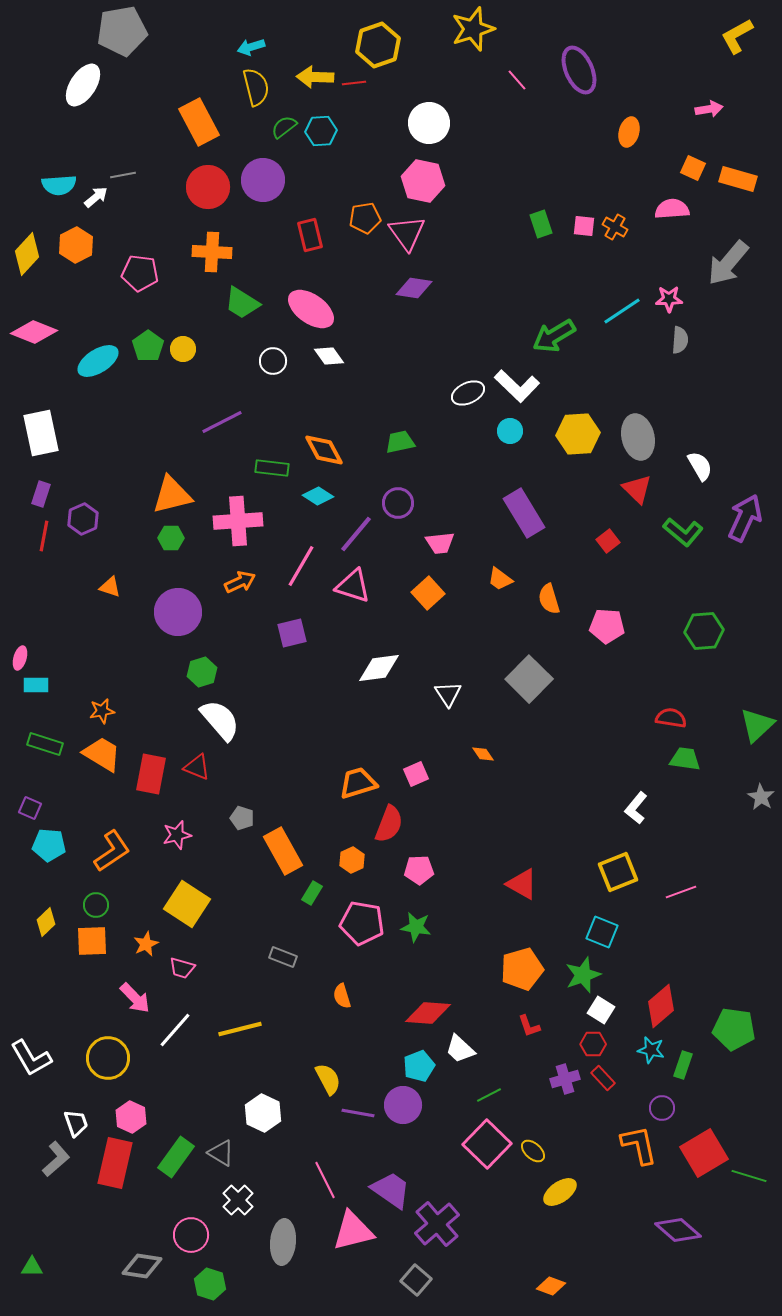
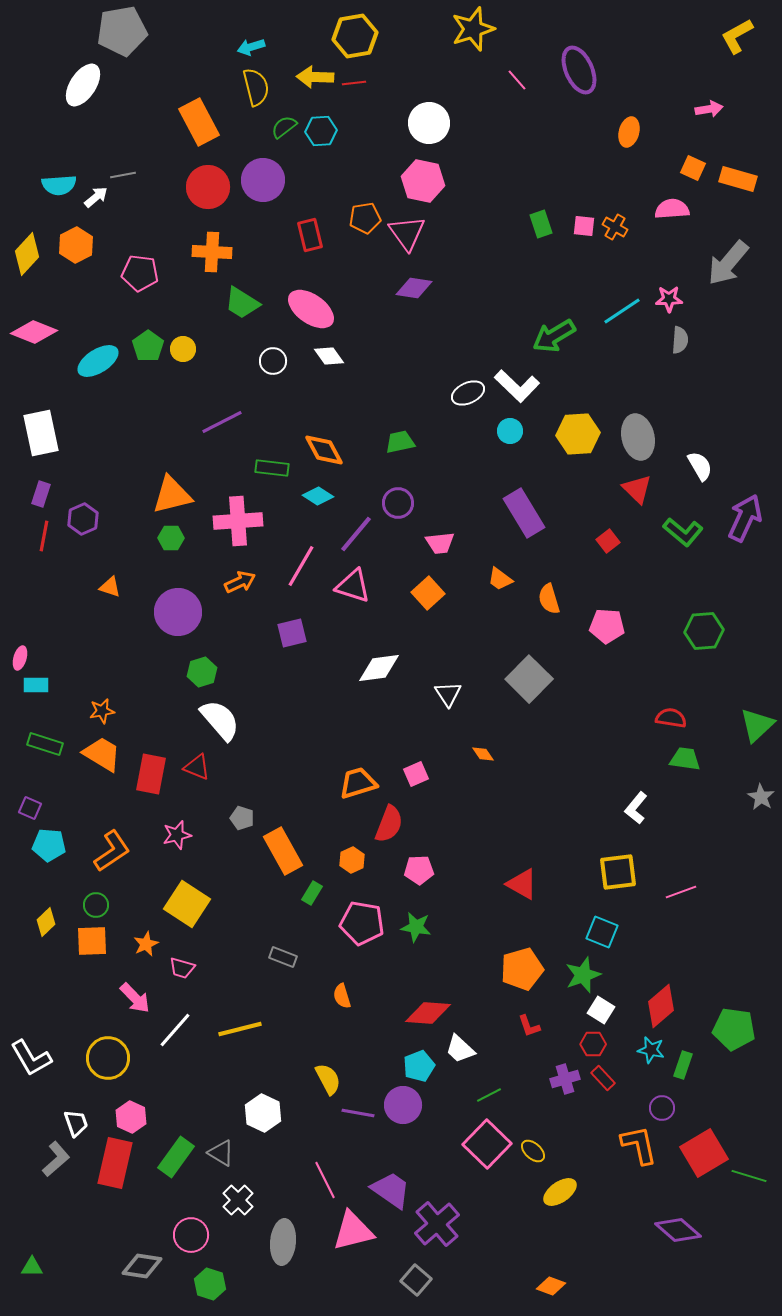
yellow hexagon at (378, 45): moved 23 px left, 9 px up; rotated 9 degrees clockwise
yellow square at (618, 872): rotated 15 degrees clockwise
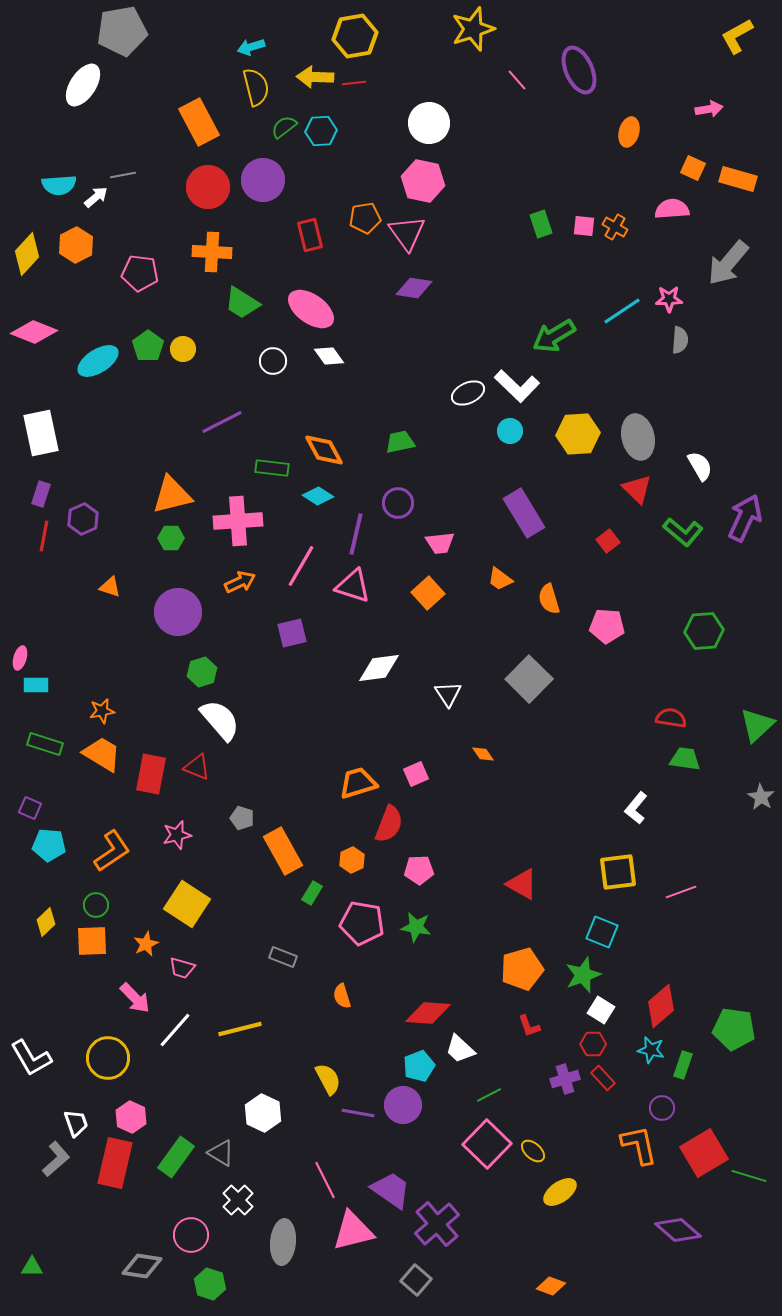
purple line at (356, 534): rotated 27 degrees counterclockwise
